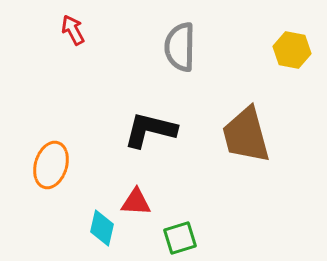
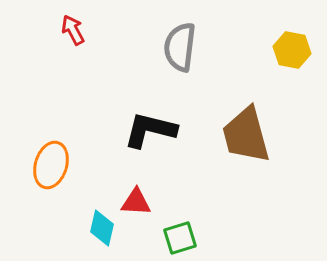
gray semicircle: rotated 6 degrees clockwise
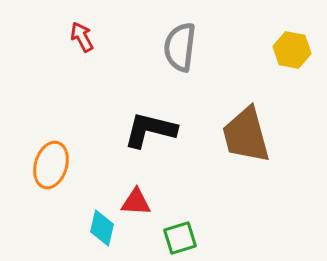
red arrow: moved 9 px right, 7 px down
